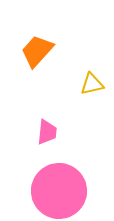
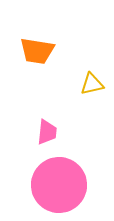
orange trapezoid: rotated 123 degrees counterclockwise
pink circle: moved 6 px up
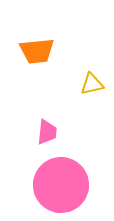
orange trapezoid: rotated 15 degrees counterclockwise
pink circle: moved 2 px right
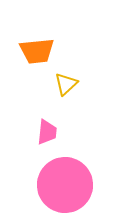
yellow triangle: moved 26 px left; rotated 30 degrees counterclockwise
pink circle: moved 4 px right
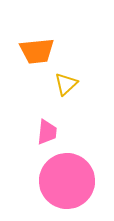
pink circle: moved 2 px right, 4 px up
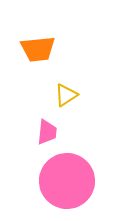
orange trapezoid: moved 1 px right, 2 px up
yellow triangle: moved 11 px down; rotated 10 degrees clockwise
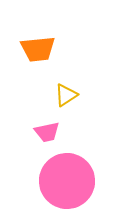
pink trapezoid: rotated 72 degrees clockwise
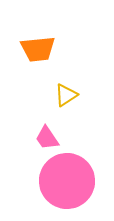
pink trapezoid: moved 6 px down; rotated 68 degrees clockwise
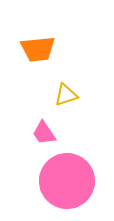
yellow triangle: rotated 15 degrees clockwise
pink trapezoid: moved 3 px left, 5 px up
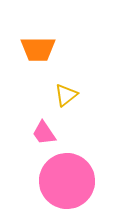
orange trapezoid: rotated 6 degrees clockwise
yellow triangle: rotated 20 degrees counterclockwise
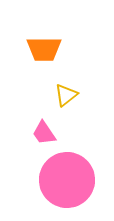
orange trapezoid: moved 6 px right
pink circle: moved 1 px up
